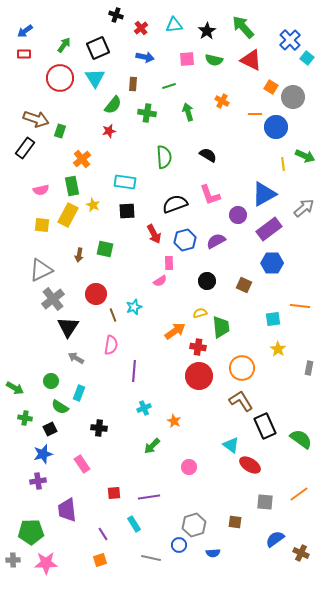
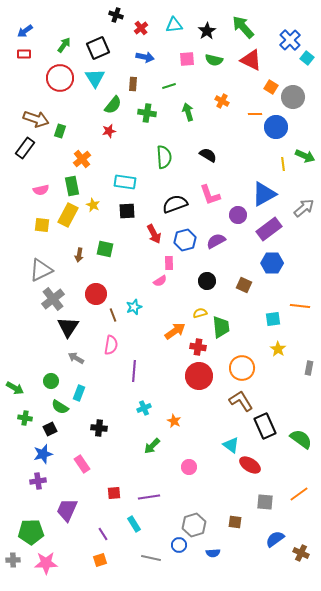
purple trapezoid at (67, 510): rotated 30 degrees clockwise
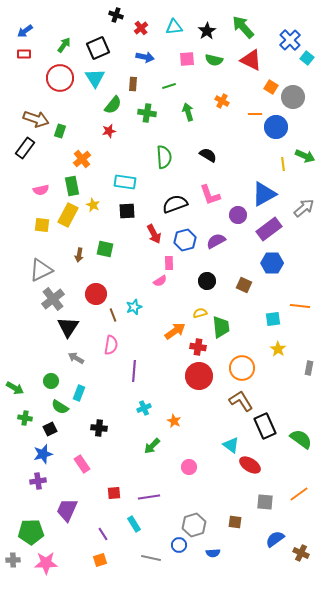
cyan triangle at (174, 25): moved 2 px down
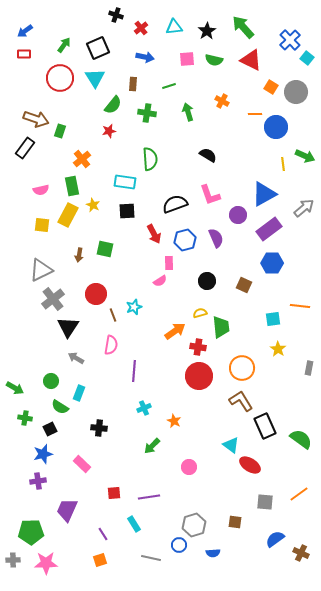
gray circle at (293, 97): moved 3 px right, 5 px up
green semicircle at (164, 157): moved 14 px left, 2 px down
purple semicircle at (216, 241): moved 3 px up; rotated 96 degrees clockwise
pink rectangle at (82, 464): rotated 12 degrees counterclockwise
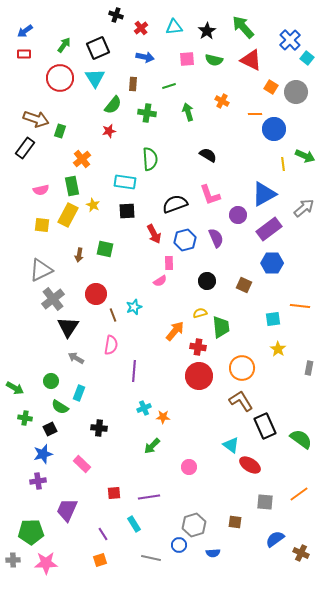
blue circle at (276, 127): moved 2 px left, 2 px down
orange arrow at (175, 331): rotated 15 degrees counterclockwise
orange star at (174, 421): moved 11 px left, 4 px up; rotated 24 degrees counterclockwise
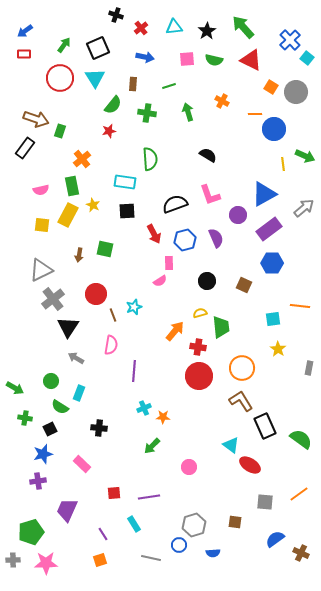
green pentagon at (31, 532): rotated 15 degrees counterclockwise
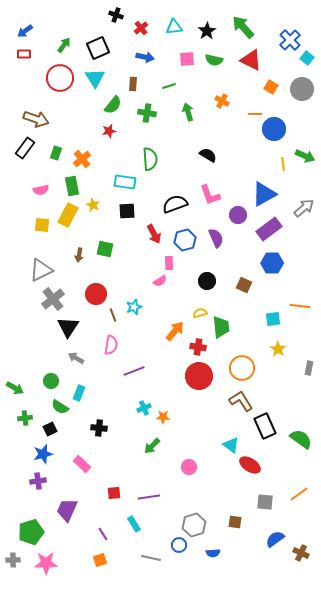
gray circle at (296, 92): moved 6 px right, 3 px up
green rectangle at (60, 131): moved 4 px left, 22 px down
purple line at (134, 371): rotated 65 degrees clockwise
green cross at (25, 418): rotated 16 degrees counterclockwise
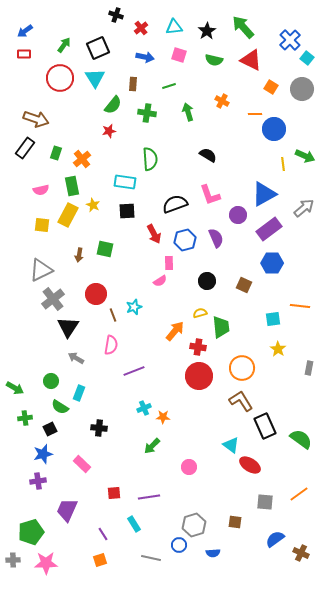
pink square at (187, 59): moved 8 px left, 4 px up; rotated 21 degrees clockwise
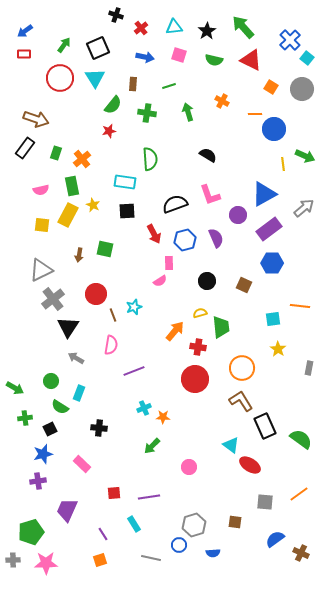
red circle at (199, 376): moved 4 px left, 3 px down
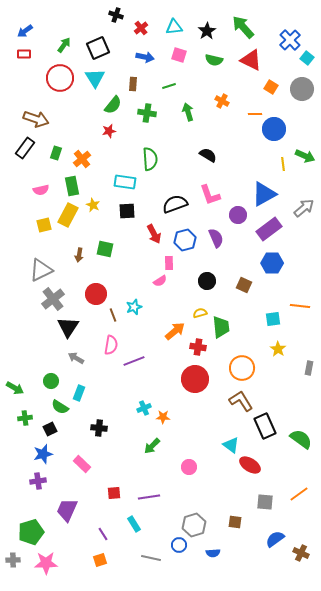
yellow square at (42, 225): moved 2 px right; rotated 21 degrees counterclockwise
orange arrow at (175, 331): rotated 10 degrees clockwise
purple line at (134, 371): moved 10 px up
